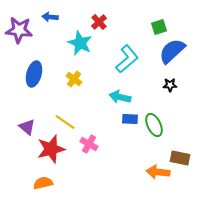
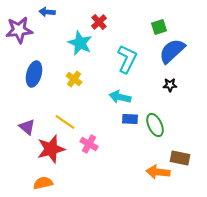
blue arrow: moved 3 px left, 5 px up
purple star: rotated 12 degrees counterclockwise
cyan L-shape: rotated 24 degrees counterclockwise
green ellipse: moved 1 px right
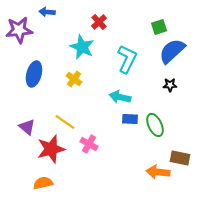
cyan star: moved 2 px right, 4 px down
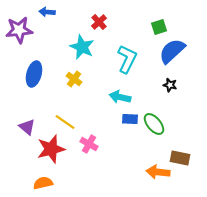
black star: rotated 16 degrees clockwise
green ellipse: moved 1 px left, 1 px up; rotated 15 degrees counterclockwise
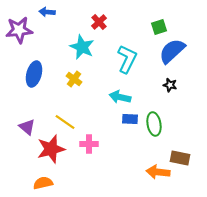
green ellipse: rotated 30 degrees clockwise
pink cross: rotated 30 degrees counterclockwise
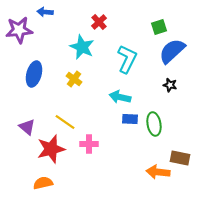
blue arrow: moved 2 px left
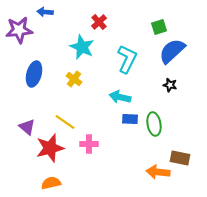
red star: moved 1 px left, 1 px up
orange semicircle: moved 8 px right
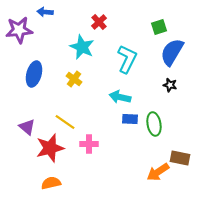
blue semicircle: moved 1 px down; rotated 16 degrees counterclockwise
orange arrow: rotated 40 degrees counterclockwise
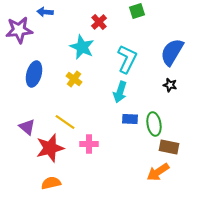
green square: moved 22 px left, 16 px up
cyan arrow: moved 5 px up; rotated 85 degrees counterclockwise
brown rectangle: moved 11 px left, 11 px up
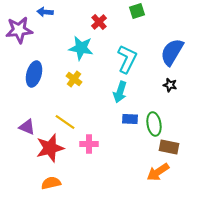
cyan star: moved 1 px left, 1 px down; rotated 15 degrees counterclockwise
purple triangle: rotated 18 degrees counterclockwise
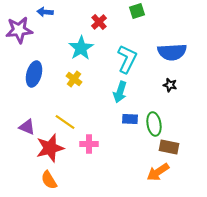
cyan star: rotated 30 degrees clockwise
blue semicircle: rotated 124 degrees counterclockwise
orange semicircle: moved 2 px left, 3 px up; rotated 108 degrees counterclockwise
